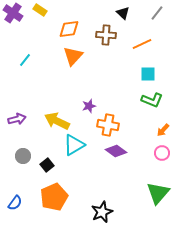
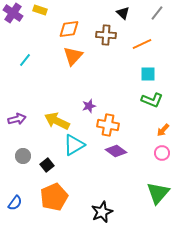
yellow rectangle: rotated 16 degrees counterclockwise
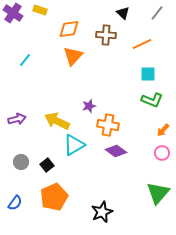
gray circle: moved 2 px left, 6 px down
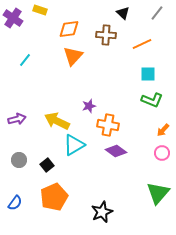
purple cross: moved 5 px down
gray circle: moved 2 px left, 2 px up
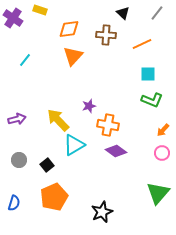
yellow arrow: moved 1 px right, 1 px up; rotated 20 degrees clockwise
blue semicircle: moved 1 px left; rotated 21 degrees counterclockwise
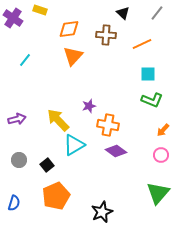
pink circle: moved 1 px left, 2 px down
orange pentagon: moved 2 px right, 1 px up
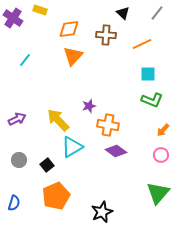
purple arrow: rotated 12 degrees counterclockwise
cyan triangle: moved 2 px left, 2 px down
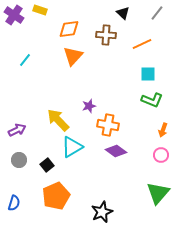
purple cross: moved 1 px right, 3 px up
purple arrow: moved 11 px down
orange arrow: rotated 24 degrees counterclockwise
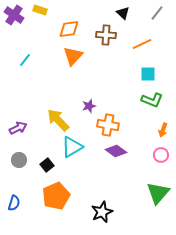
purple arrow: moved 1 px right, 2 px up
